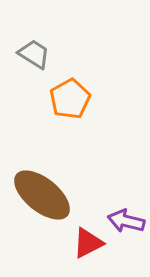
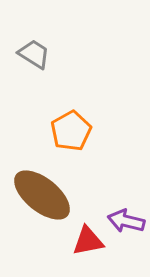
orange pentagon: moved 1 px right, 32 px down
red triangle: moved 2 px up; rotated 16 degrees clockwise
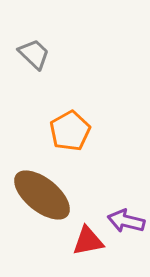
gray trapezoid: rotated 12 degrees clockwise
orange pentagon: moved 1 px left
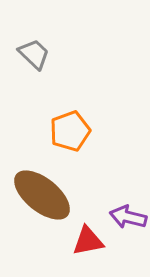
orange pentagon: rotated 9 degrees clockwise
purple arrow: moved 2 px right, 4 px up
